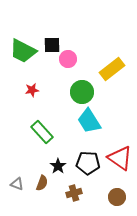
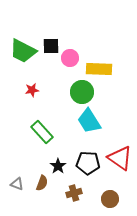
black square: moved 1 px left, 1 px down
pink circle: moved 2 px right, 1 px up
yellow rectangle: moved 13 px left; rotated 40 degrees clockwise
brown circle: moved 7 px left, 2 px down
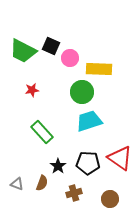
black square: rotated 24 degrees clockwise
cyan trapezoid: rotated 104 degrees clockwise
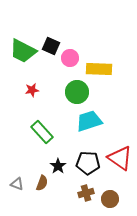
green circle: moved 5 px left
brown cross: moved 12 px right
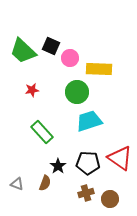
green trapezoid: rotated 16 degrees clockwise
brown semicircle: moved 3 px right
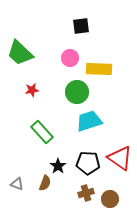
black square: moved 30 px right, 20 px up; rotated 30 degrees counterclockwise
green trapezoid: moved 3 px left, 2 px down
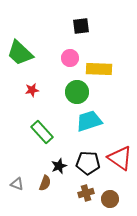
black star: moved 1 px right; rotated 14 degrees clockwise
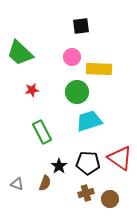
pink circle: moved 2 px right, 1 px up
green rectangle: rotated 15 degrees clockwise
black star: rotated 14 degrees counterclockwise
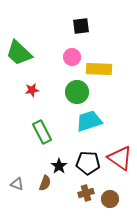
green trapezoid: moved 1 px left
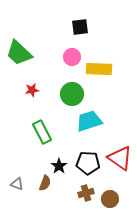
black square: moved 1 px left, 1 px down
green circle: moved 5 px left, 2 px down
